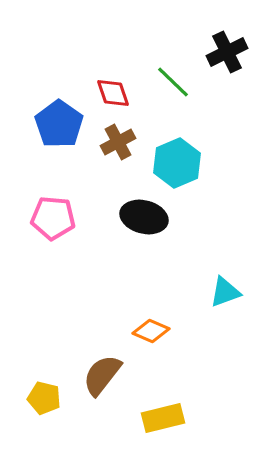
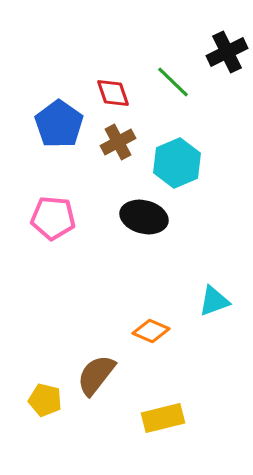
cyan triangle: moved 11 px left, 9 px down
brown semicircle: moved 6 px left
yellow pentagon: moved 1 px right, 2 px down
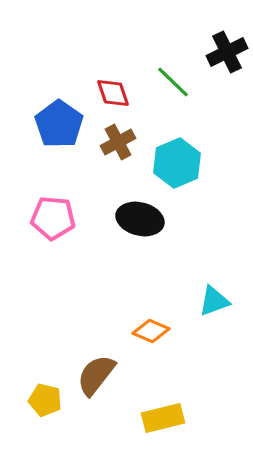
black ellipse: moved 4 px left, 2 px down
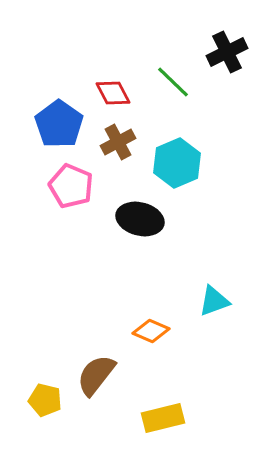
red diamond: rotated 9 degrees counterclockwise
pink pentagon: moved 18 px right, 32 px up; rotated 18 degrees clockwise
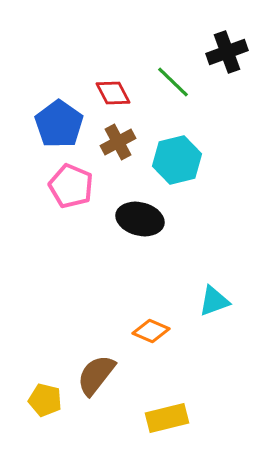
black cross: rotated 6 degrees clockwise
cyan hexagon: moved 3 px up; rotated 9 degrees clockwise
yellow rectangle: moved 4 px right
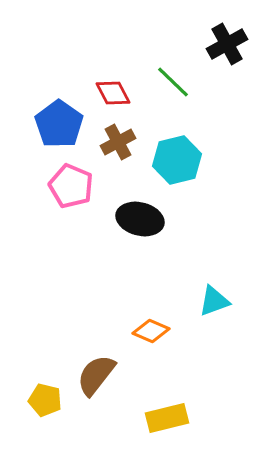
black cross: moved 8 px up; rotated 9 degrees counterclockwise
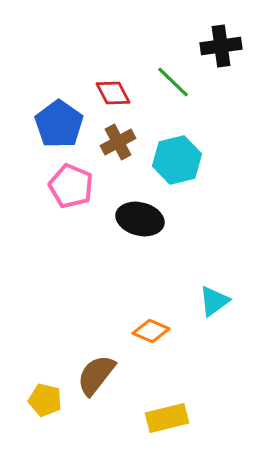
black cross: moved 6 px left, 2 px down; rotated 21 degrees clockwise
cyan triangle: rotated 16 degrees counterclockwise
